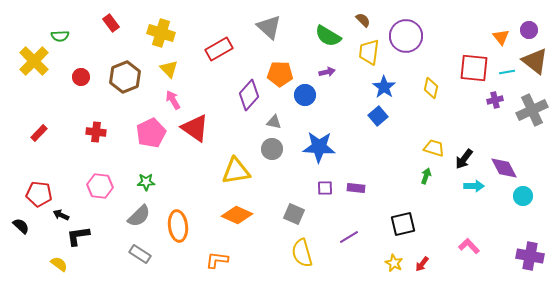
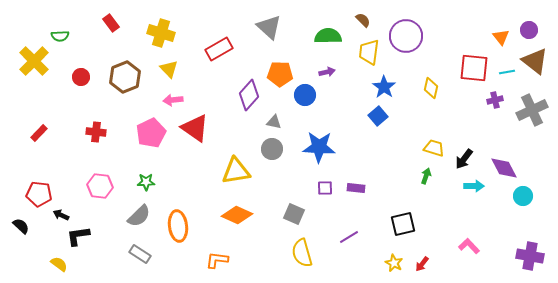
green semicircle at (328, 36): rotated 148 degrees clockwise
pink arrow at (173, 100): rotated 66 degrees counterclockwise
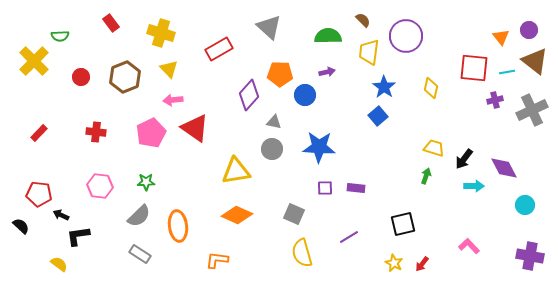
cyan circle at (523, 196): moved 2 px right, 9 px down
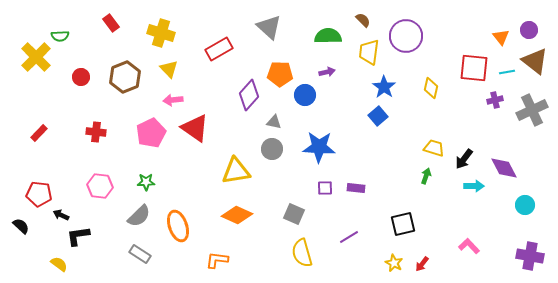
yellow cross at (34, 61): moved 2 px right, 4 px up
orange ellipse at (178, 226): rotated 12 degrees counterclockwise
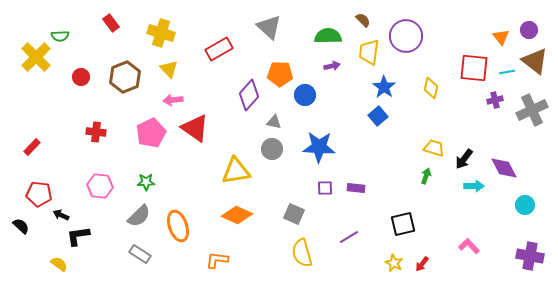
purple arrow at (327, 72): moved 5 px right, 6 px up
red rectangle at (39, 133): moved 7 px left, 14 px down
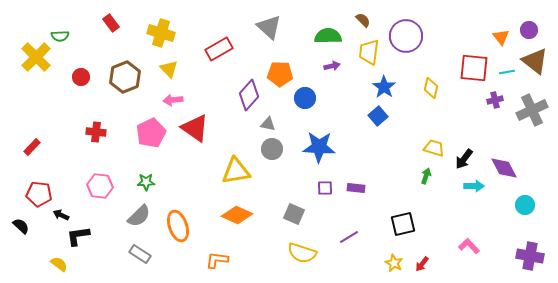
blue circle at (305, 95): moved 3 px down
gray triangle at (274, 122): moved 6 px left, 2 px down
yellow semicircle at (302, 253): rotated 56 degrees counterclockwise
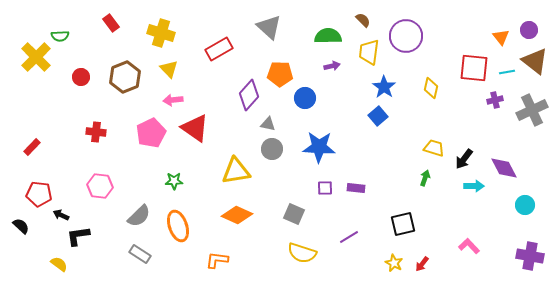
green arrow at (426, 176): moved 1 px left, 2 px down
green star at (146, 182): moved 28 px right, 1 px up
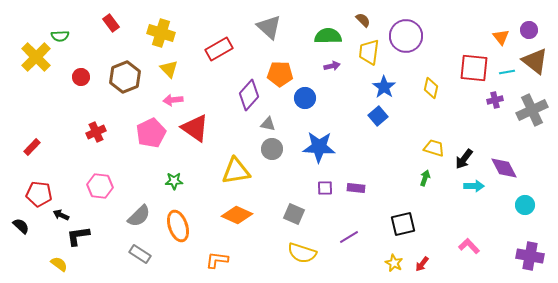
red cross at (96, 132): rotated 30 degrees counterclockwise
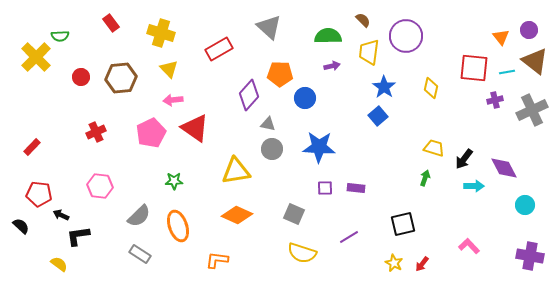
brown hexagon at (125, 77): moved 4 px left, 1 px down; rotated 16 degrees clockwise
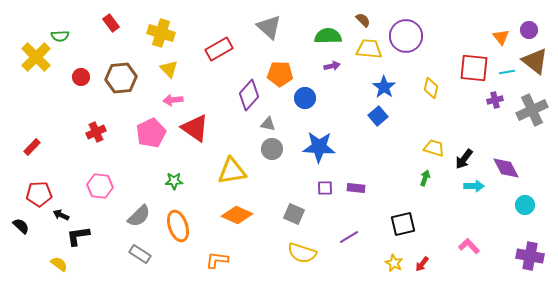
yellow trapezoid at (369, 52): moved 3 px up; rotated 88 degrees clockwise
purple diamond at (504, 168): moved 2 px right
yellow triangle at (236, 171): moved 4 px left
red pentagon at (39, 194): rotated 10 degrees counterclockwise
